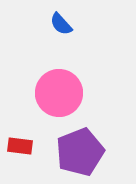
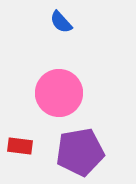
blue semicircle: moved 2 px up
purple pentagon: rotated 12 degrees clockwise
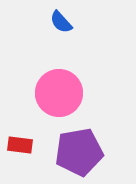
red rectangle: moved 1 px up
purple pentagon: moved 1 px left
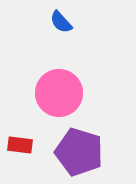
purple pentagon: rotated 27 degrees clockwise
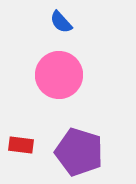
pink circle: moved 18 px up
red rectangle: moved 1 px right
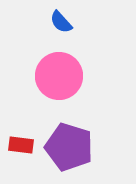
pink circle: moved 1 px down
purple pentagon: moved 10 px left, 5 px up
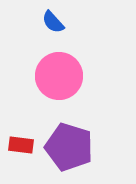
blue semicircle: moved 8 px left
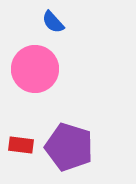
pink circle: moved 24 px left, 7 px up
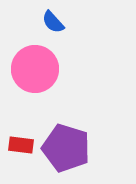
purple pentagon: moved 3 px left, 1 px down
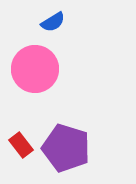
blue semicircle: rotated 80 degrees counterclockwise
red rectangle: rotated 45 degrees clockwise
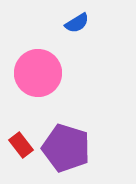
blue semicircle: moved 24 px right, 1 px down
pink circle: moved 3 px right, 4 px down
